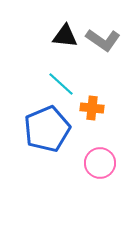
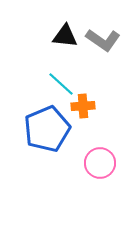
orange cross: moved 9 px left, 2 px up; rotated 10 degrees counterclockwise
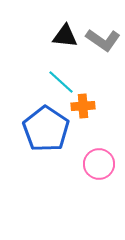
cyan line: moved 2 px up
blue pentagon: moved 1 px left; rotated 15 degrees counterclockwise
pink circle: moved 1 px left, 1 px down
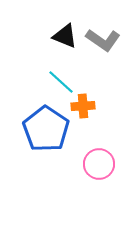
black triangle: rotated 16 degrees clockwise
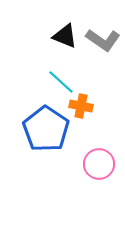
orange cross: moved 2 px left; rotated 15 degrees clockwise
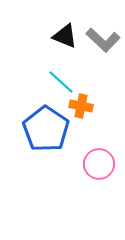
gray L-shape: rotated 8 degrees clockwise
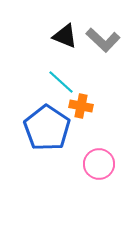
blue pentagon: moved 1 px right, 1 px up
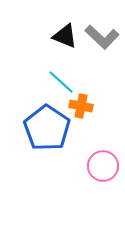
gray L-shape: moved 1 px left, 3 px up
pink circle: moved 4 px right, 2 px down
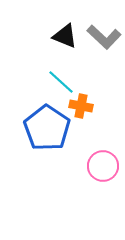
gray L-shape: moved 2 px right
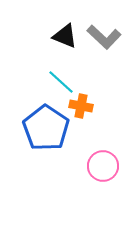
blue pentagon: moved 1 px left
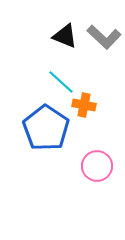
orange cross: moved 3 px right, 1 px up
pink circle: moved 6 px left
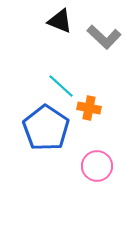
black triangle: moved 5 px left, 15 px up
cyan line: moved 4 px down
orange cross: moved 5 px right, 3 px down
